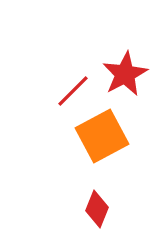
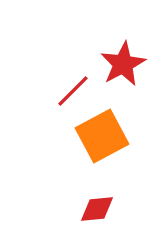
red star: moved 2 px left, 10 px up
red diamond: rotated 63 degrees clockwise
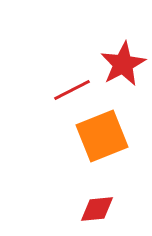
red line: moved 1 px left, 1 px up; rotated 18 degrees clockwise
orange square: rotated 6 degrees clockwise
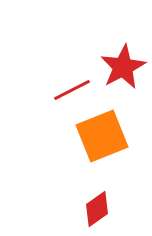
red star: moved 3 px down
red diamond: rotated 30 degrees counterclockwise
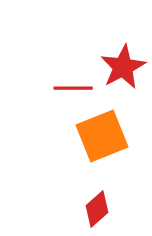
red line: moved 1 px right, 2 px up; rotated 27 degrees clockwise
red diamond: rotated 6 degrees counterclockwise
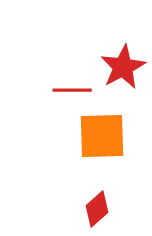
red line: moved 1 px left, 2 px down
orange square: rotated 20 degrees clockwise
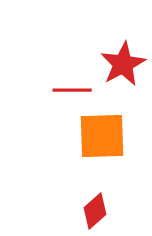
red star: moved 3 px up
red diamond: moved 2 px left, 2 px down
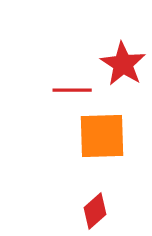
red star: rotated 12 degrees counterclockwise
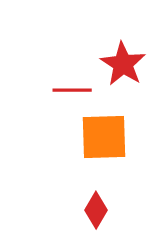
orange square: moved 2 px right, 1 px down
red diamond: moved 1 px right, 1 px up; rotated 18 degrees counterclockwise
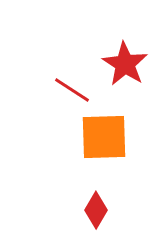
red star: moved 2 px right
red line: rotated 33 degrees clockwise
